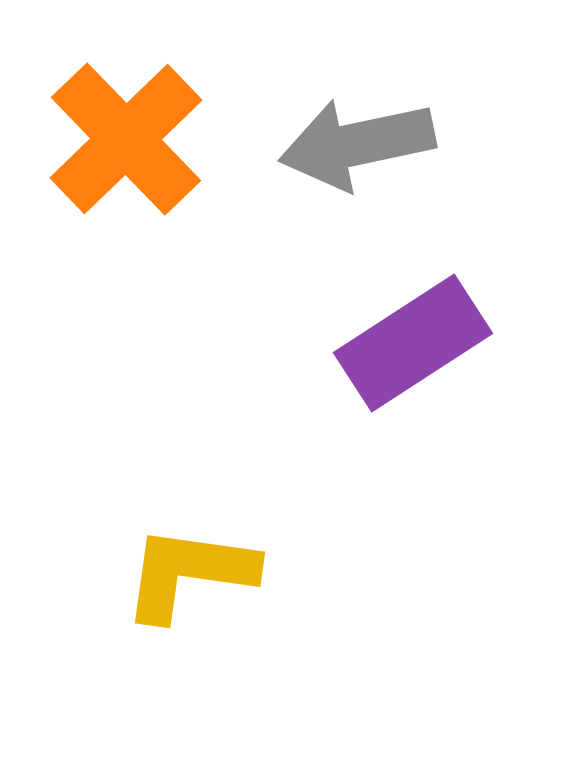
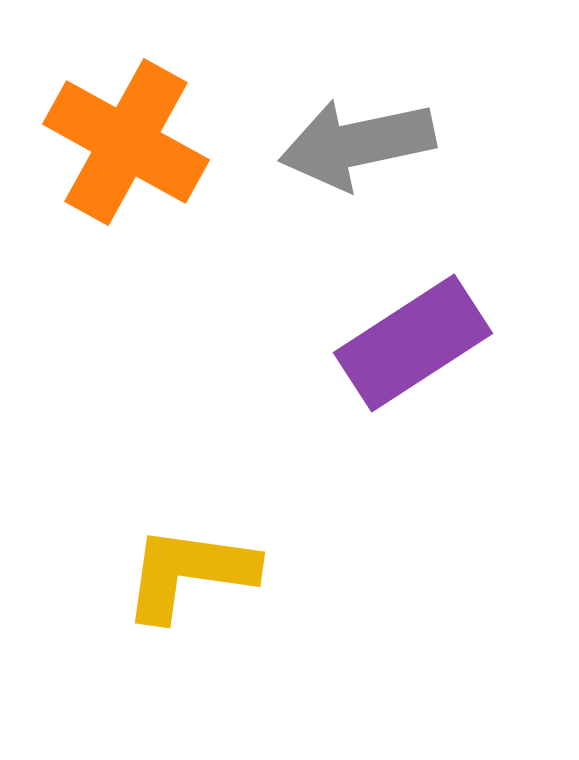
orange cross: moved 3 px down; rotated 17 degrees counterclockwise
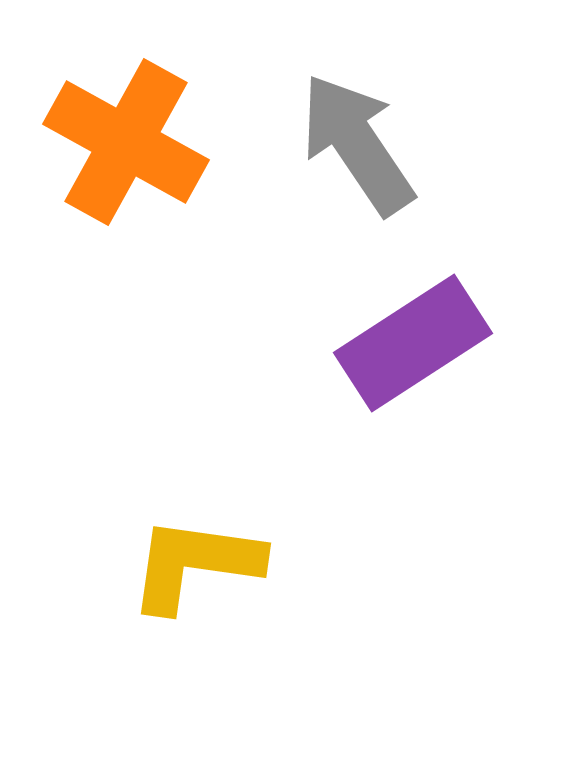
gray arrow: rotated 68 degrees clockwise
yellow L-shape: moved 6 px right, 9 px up
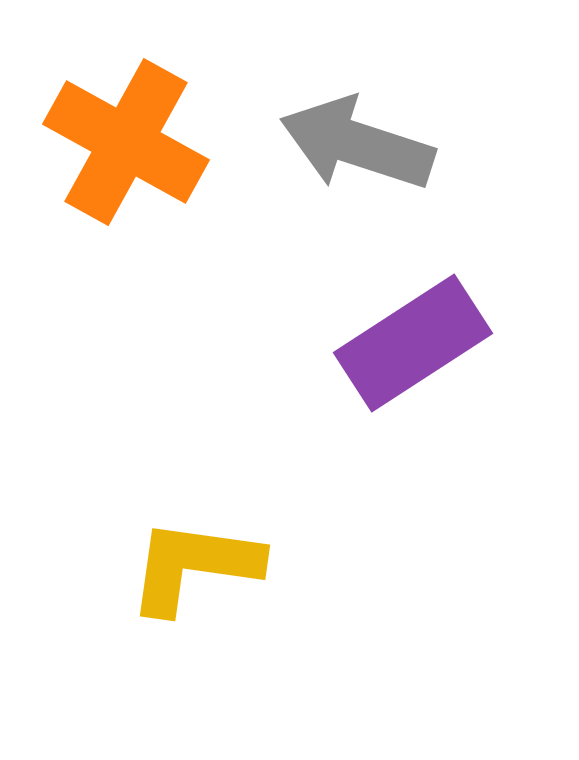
gray arrow: rotated 38 degrees counterclockwise
yellow L-shape: moved 1 px left, 2 px down
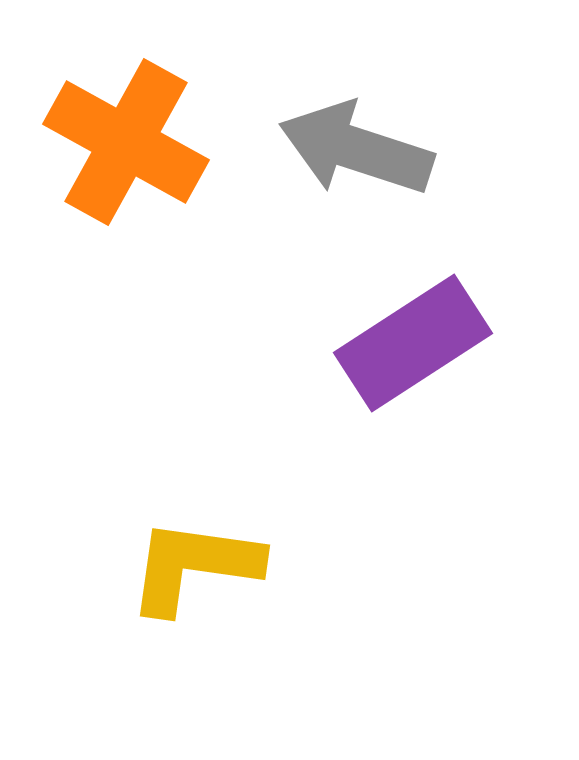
gray arrow: moved 1 px left, 5 px down
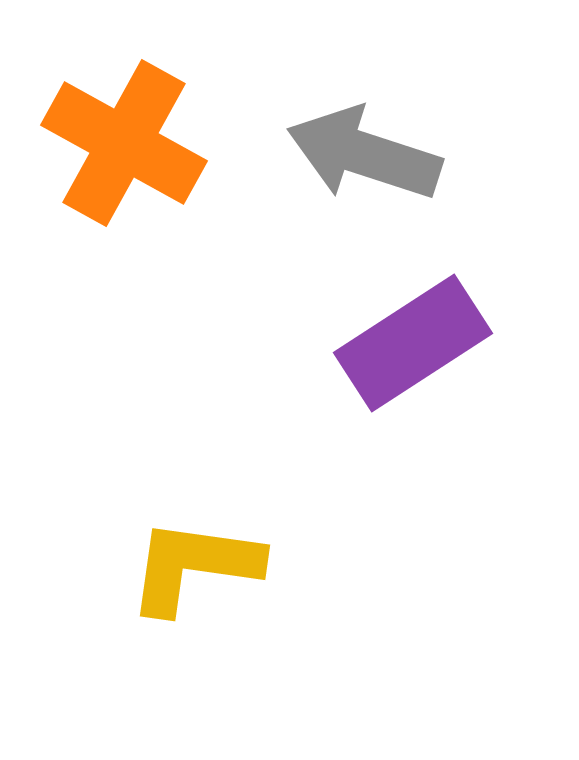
orange cross: moved 2 px left, 1 px down
gray arrow: moved 8 px right, 5 px down
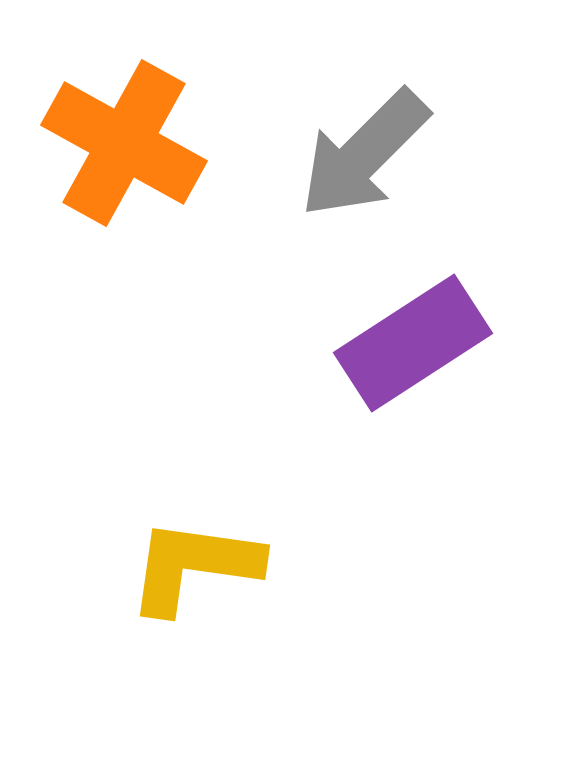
gray arrow: rotated 63 degrees counterclockwise
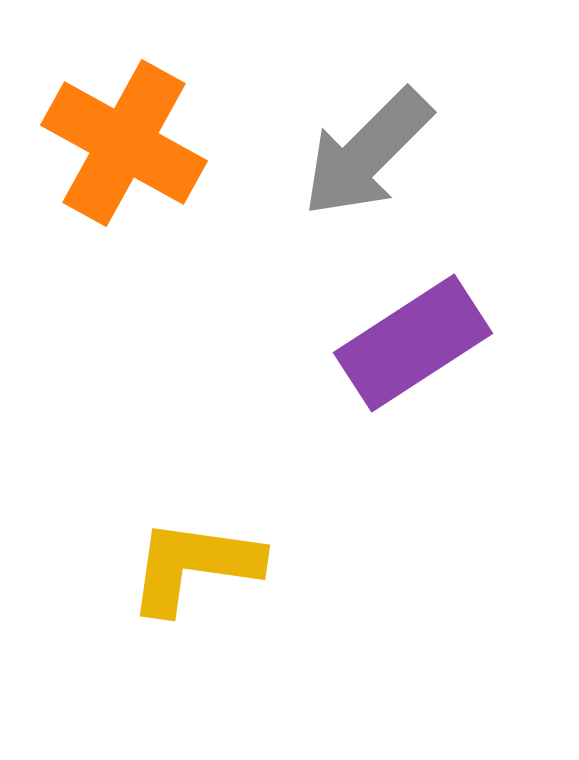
gray arrow: moved 3 px right, 1 px up
